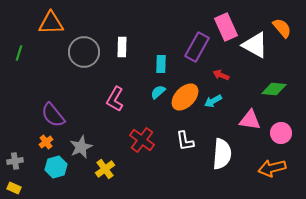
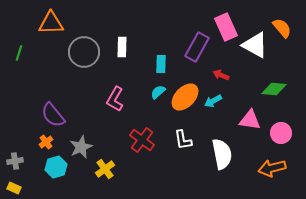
white L-shape: moved 2 px left, 1 px up
white semicircle: rotated 16 degrees counterclockwise
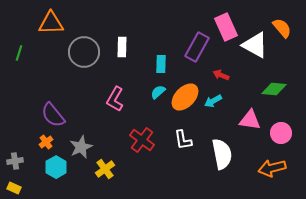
cyan hexagon: rotated 15 degrees counterclockwise
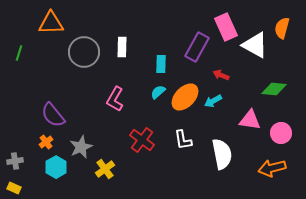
orange semicircle: rotated 125 degrees counterclockwise
